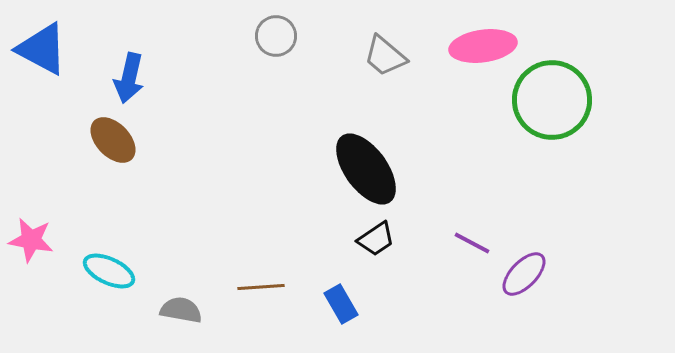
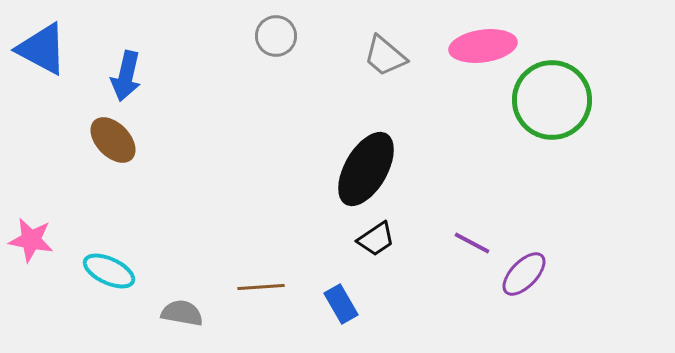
blue arrow: moved 3 px left, 2 px up
black ellipse: rotated 66 degrees clockwise
gray semicircle: moved 1 px right, 3 px down
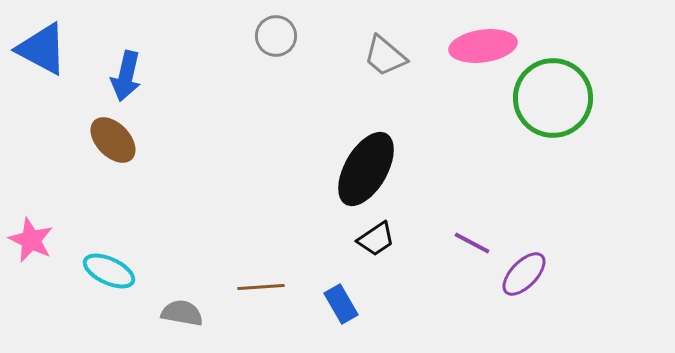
green circle: moved 1 px right, 2 px up
pink star: rotated 15 degrees clockwise
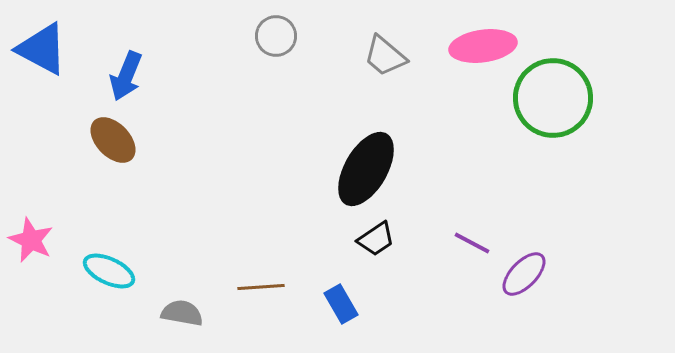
blue arrow: rotated 9 degrees clockwise
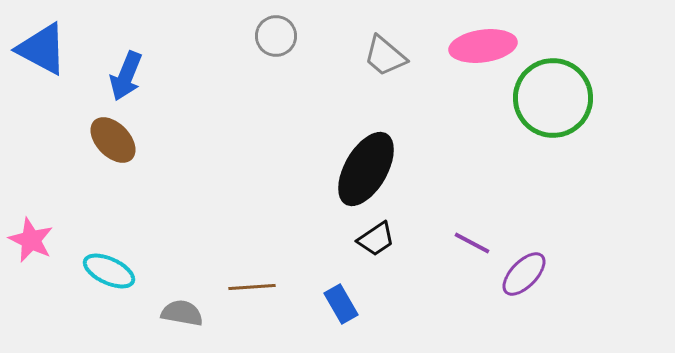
brown line: moved 9 px left
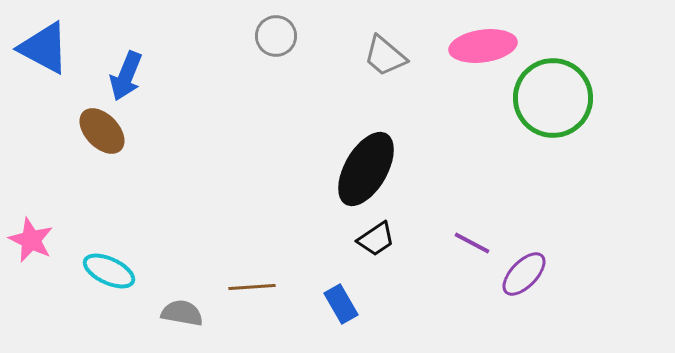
blue triangle: moved 2 px right, 1 px up
brown ellipse: moved 11 px left, 9 px up
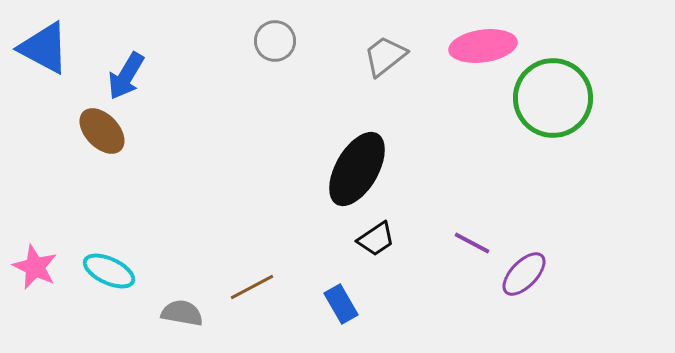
gray circle: moved 1 px left, 5 px down
gray trapezoid: rotated 102 degrees clockwise
blue arrow: rotated 9 degrees clockwise
black ellipse: moved 9 px left
pink star: moved 4 px right, 27 px down
brown line: rotated 24 degrees counterclockwise
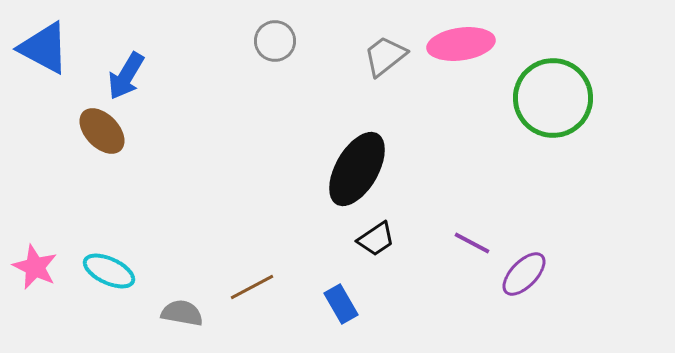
pink ellipse: moved 22 px left, 2 px up
